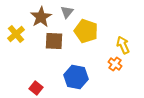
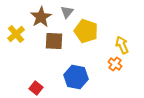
yellow arrow: moved 1 px left
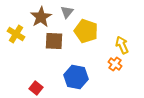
yellow cross: rotated 18 degrees counterclockwise
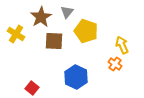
blue hexagon: rotated 15 degrees clockwise
red square: moved 4 px left
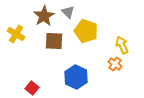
gray triangle: moved 1 px right; rotated 24 degrees counterclockwise
brown star: moved 3 px right, 1 px up
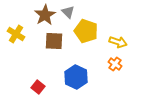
brown star: moved 1 px right, 1 px up
yellow arrow: moved 4 px left, 3 px up; rotated 132 degrees clockwise
red square: moved 6 px right, 1 px up
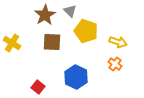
gray triangle: moved 2 px right, 1 px up
yellow cross: moved 4 px left, 9 px down
brown square: moved 2 px left, 1 px down
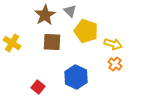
yellow arrow: moved 5 px left, 2 px down
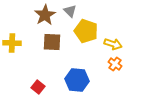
yellow cross: rotated 30 degrees counterclockwise
blue hexagon: moved 1 px right, 3 px down; rotated 20 degrees counterclockwise
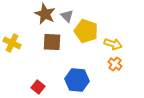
gray triangle: moved 3 px left, 5 px down
brown star: moved 1 px up; rotated 15 degrees counterclockwise
yellow cross: rotated 24 degrees clockwise
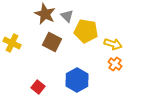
yellow pentagon: rotated 10 degrees counterclockwise
brown square: rotated 24 degrees clockwise
blue hexagon: rotated 25 degrees clockwise
